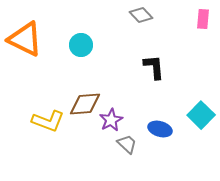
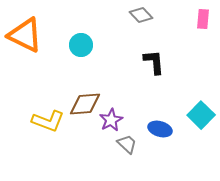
orange triangle: moved 4 px up
black L-shape: moved 5 px up
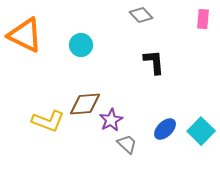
cyan square: moved 16 px down
blue ellipse: moved 5 px right; rotated 60 degrees counterclockwise
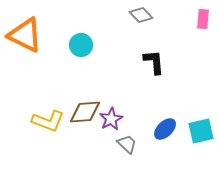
brown diamond: moved 8 px down
purple star: moved 1 px up
cyan square: rotated 32 degrees clockwise
